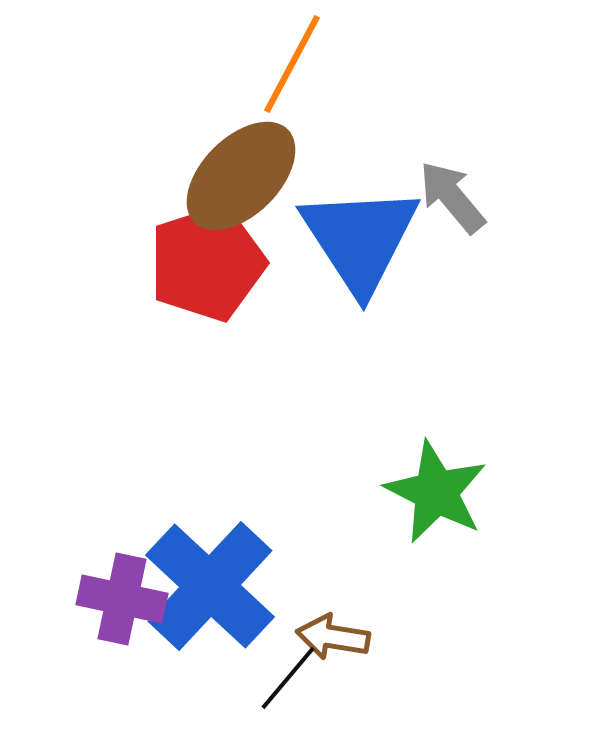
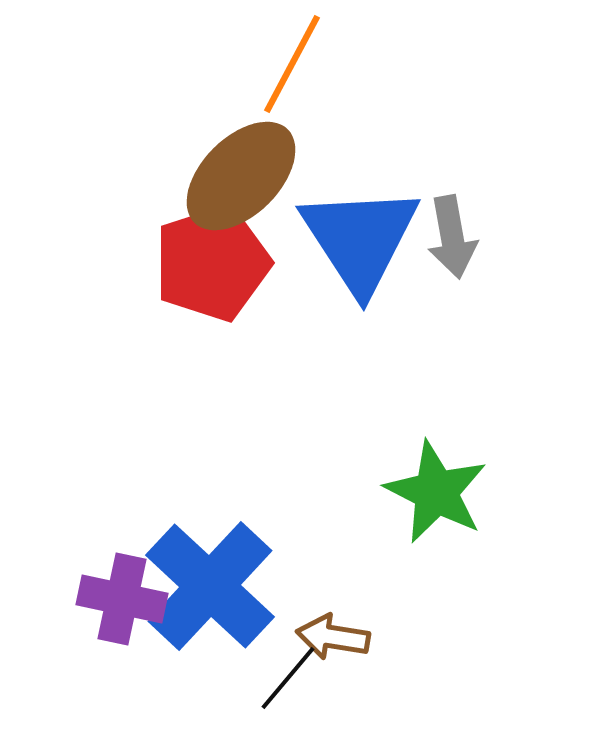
gray arrow: moved 40 px down; rotated 150 degrees counterclockwise
red pentagon: moved 5 px right
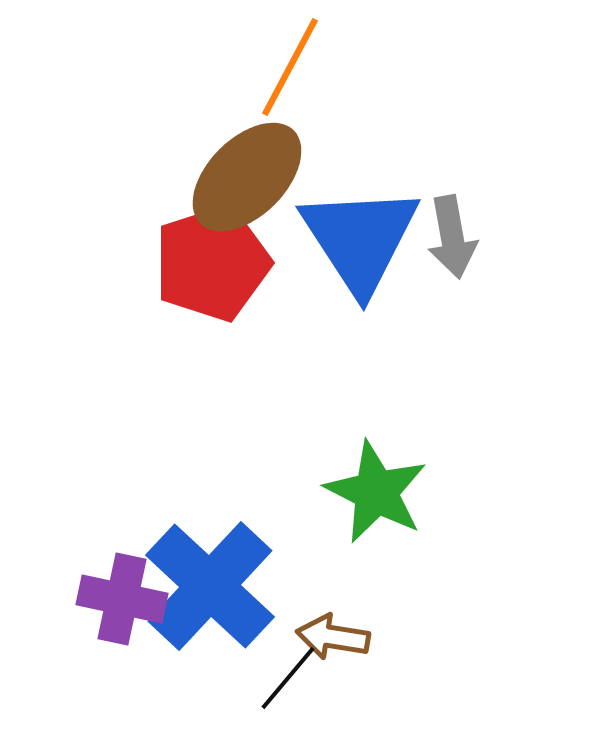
orange line: moved 2 px left, 3 px down
brown ellipse: moved 6 px right, 1 px down
green star: moved 60 px left
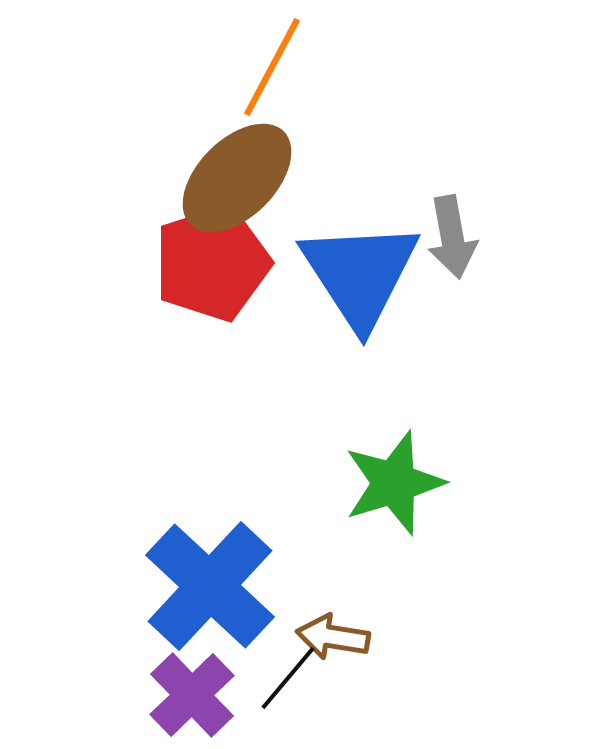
orange line: moved 18 px left
brown ellipse: moved 10 px left, 1 px down
blue triangle: moved 35 px down
green star: moved 18 px right, 9 px up; rotated 28 degrees clockwise
purple cross: moved 70 px right, 96 px down; rotated 34 degrees clockwise
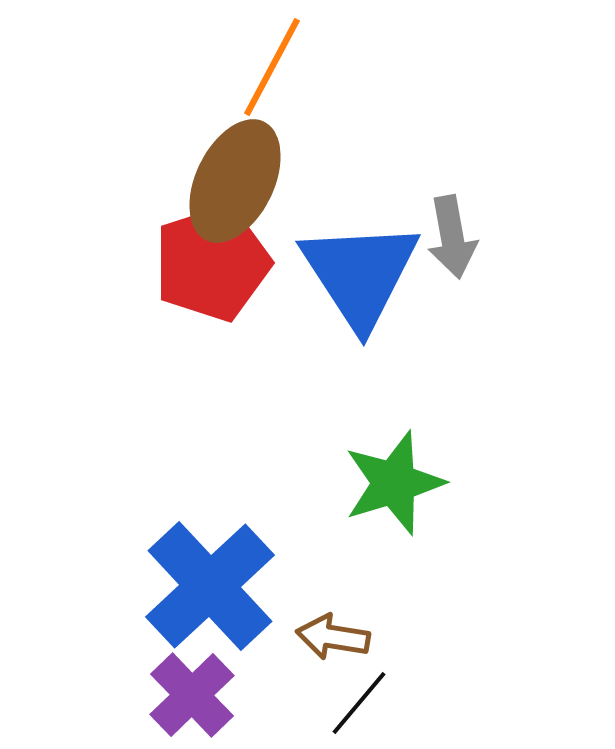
brown ellipse: moved 2 px left, 3 px down; rotated 19 degrees counterclockwise
blue cross: rotated 4 degrees clockwise
black line: moved 71 px right, 25 px down
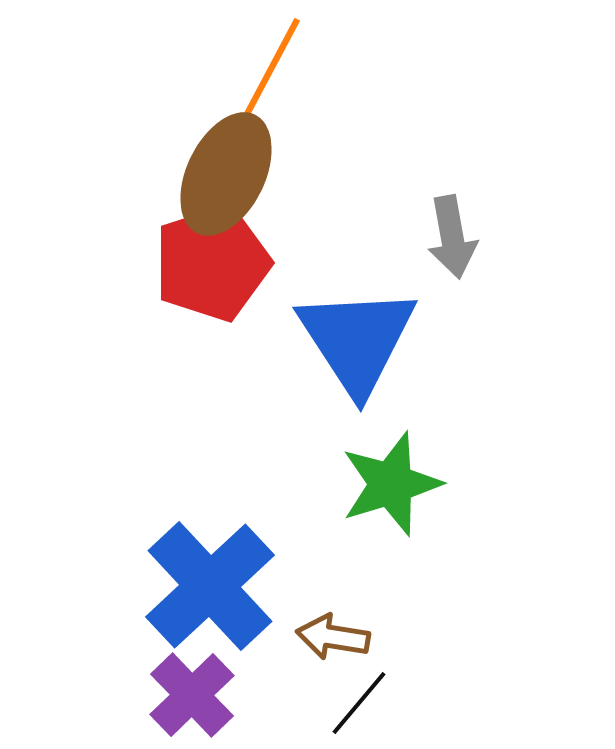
brown ellipse: moved 9 px left, 7 px up
blue triangle: moved 3 px left, 66 px down
green star: moved 3 px left, 1 px down
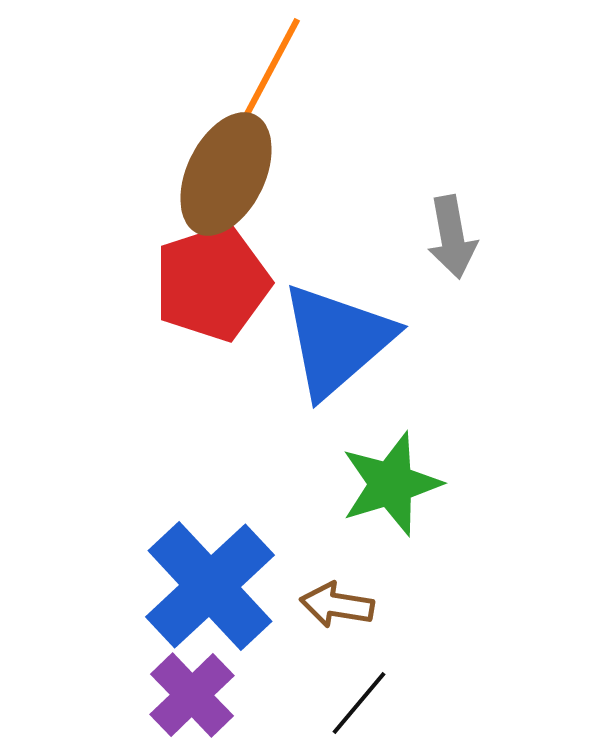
red pentagon: moved 20 px down
blue triangle: moved 20 px left; rotated 22 degrees clockwise
brown arrow: moved 4 px right, 32 px up
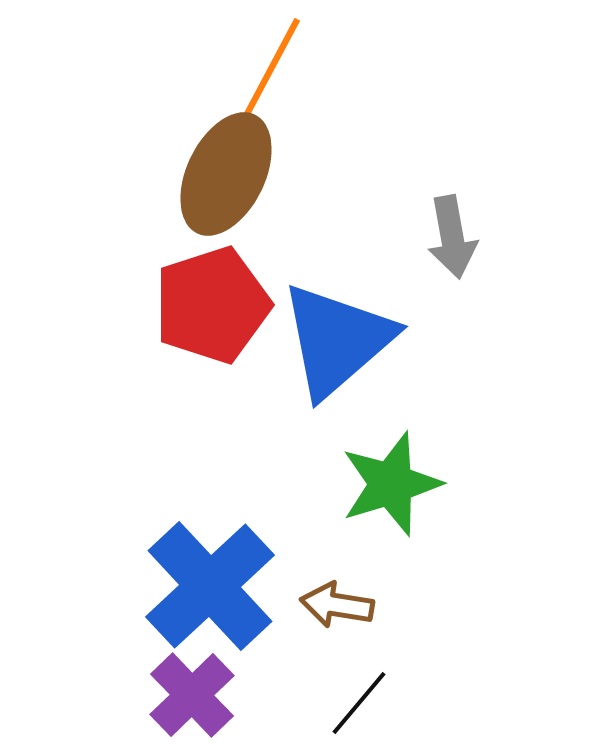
red pentagon: moved 22 px down
